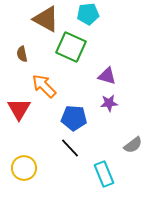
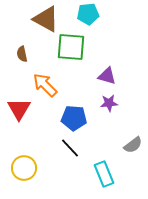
green square: rotated 20 degrees counterclockwise
orange arrow: moved 1 px right, 1 px up
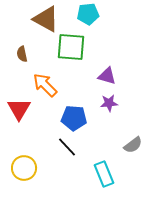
black line: moved 3 px left, 1 px up
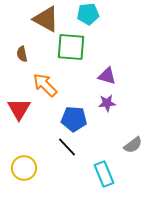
purple star: moved 2 px left
blue pentagon: moved 1 px down
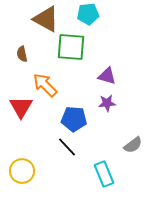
red triangle: moved 2 px right, 2 px up
yellow circle: moved 2 px left, 3 px down
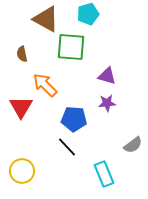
cyan pentagon: rotated 10 degrees counterclockwise
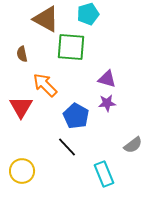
purple triangle: moved 3 px down
blue pentagon: moved 2 px right, 3 px up; rotated 25 degrees clockwise
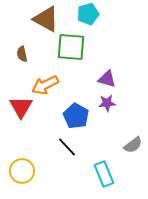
orange arrow: rotated 72 degrees counterclockwise
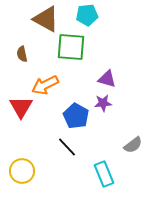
cyan pentagon: moved 1 px left, 1 px down; rotated 10 degrees clockwise
purple star: moved 4 px left
